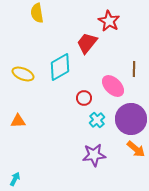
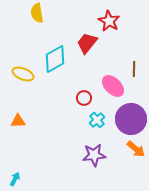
cyan diamond: moved 5 px left, 8 px up
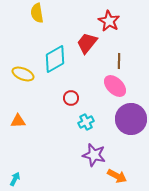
brown line: moved 15 px left, 8 px up
pink ellipse: moved 2 px right
red circle: moved 13 px left
cyan cross: moved 11 px left, 2 px down; rotated 14 degrees clockwise
orange arrow: moved 19 px left, 27 px down; rotated 12 degrees counterclockwise
purple star: rotated 20 degrees clockwise
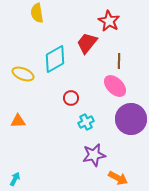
purple star: rotated 25 degrees counterclockwise
orange arrow: moved 1 px right, 2 px down
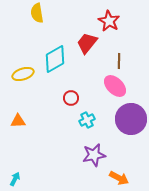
yellow ellipse: rotated 40 degrees counterclockwise
cyan cross: moved 1 px right, 2 px up
orange arrow: moved 1 px right
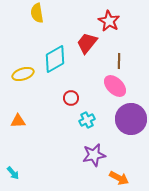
cyan arrow: moved 2 px left, 6 px up; rotated 112 degrees clockwise
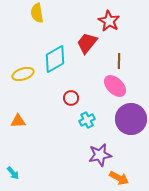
purple star: moved 6 px right
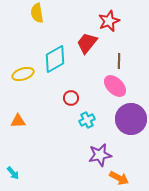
red star: rotated 20 degrees clockwise
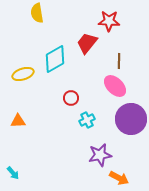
red star: rotated 25 degrees clockwise
